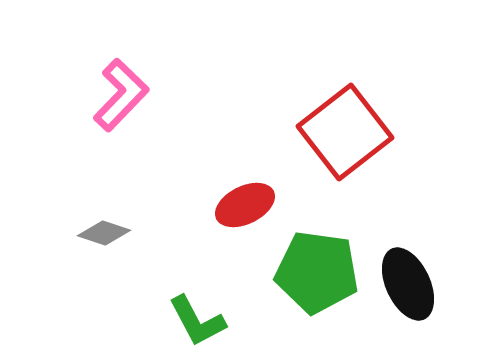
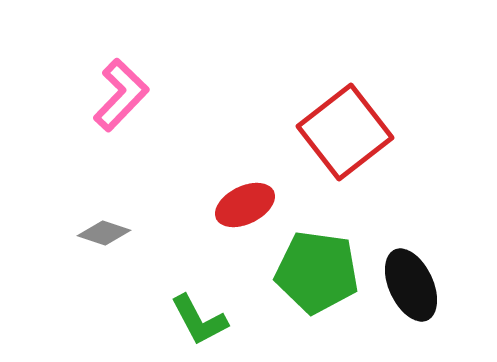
black ellipse: moved 3 px right, 1 px down
green L-shape: moved 2 px right, 1 px up
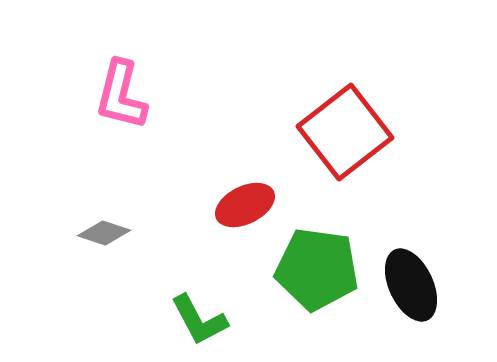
pink L-shape: rotated 150 degrees clockwise
green pentagon: moved 3 px up
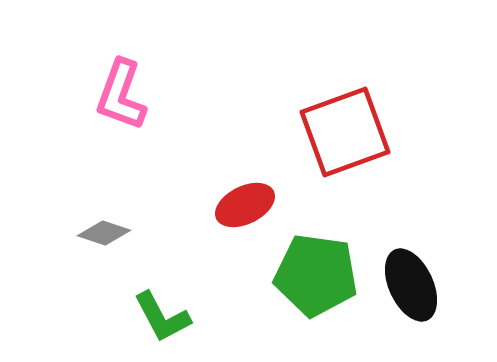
pink L-shape: rotated 6 degrees clockwise
red square: rotated 18 degrees clockwise
green pentagon: moved 1 px left, 6 px down
green L-shape: moved 37 px left, 3 px up
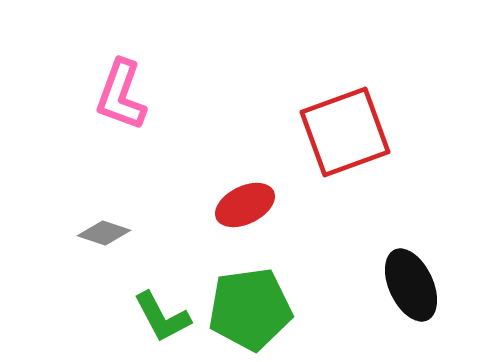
green pentagon: moved 66 px left, 34 px down; rotated 16 degrees counterclockwise
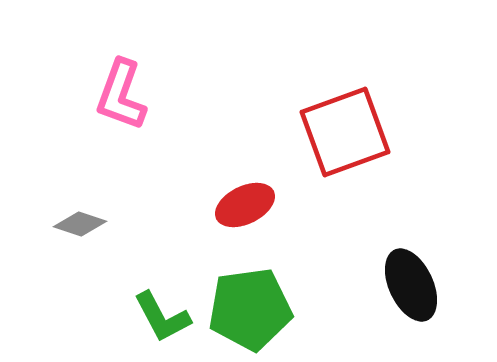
gray diamond: moved 24 px left, 9 px up
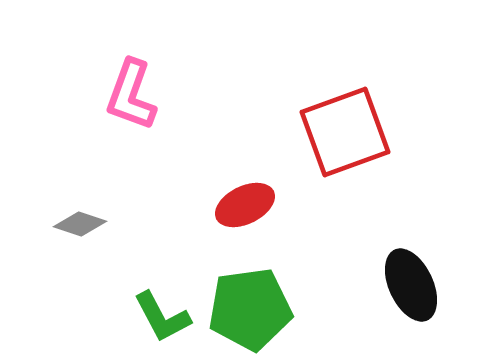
pink L-shape: moved 10 px right
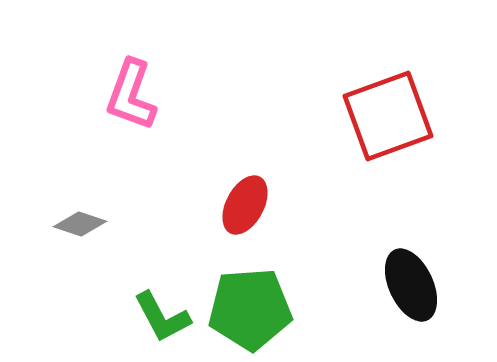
red square: moved 43 px right, 16 px up
red ellipse: rotated 36 degrees counterclockwise
green pentagon: rotated 4 degrees clockwise
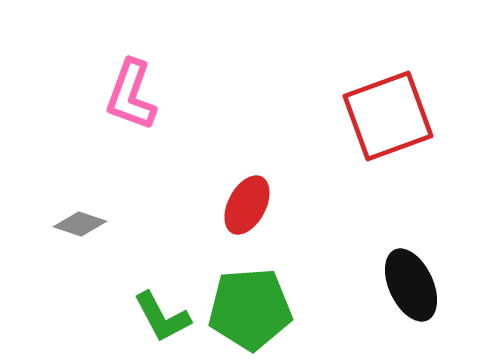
red ellipse: moved 2 px right
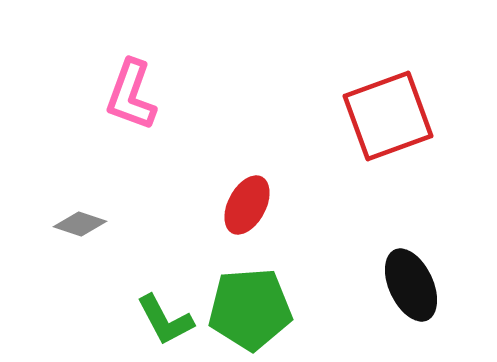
green L-shape: moved 3 px right, 3 px down
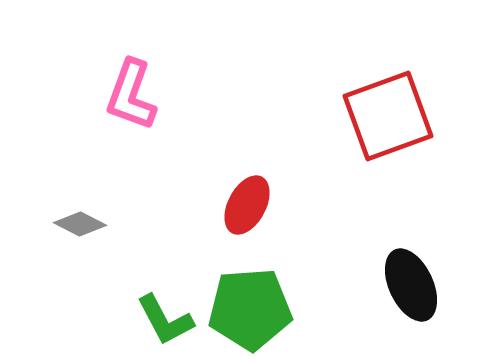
gray diamond: rotated 9 degrees clockwise
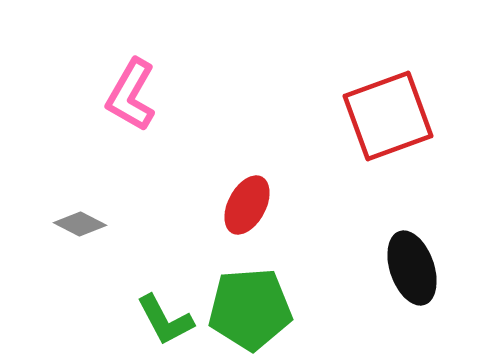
pink L-shape: rotated 10 degrees clockwise
black ellipse: moved 1 px right, 17 px up; rotated 6 degrees clockwise
